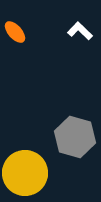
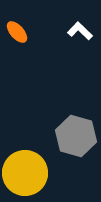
orange ellipse: moved 2 px right
gray hexagon: moved 1 px right, 1 px up
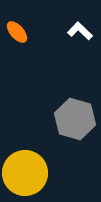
gray hexagon: moved 1 px left, 17 px up
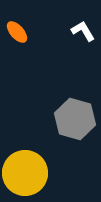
white L-shape: moved 3 px right; rotated 15 degrees clockwise
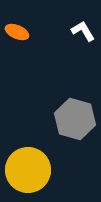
orange ellipse: rotated 25 degrees counterclockwise
yellow circle: moved 3 px right, 3 px up
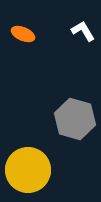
orange ellipse: moved 6 px right, 2 px down
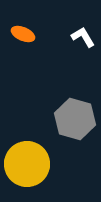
white L-shape: moved 6 px down
yellow circle: moved 1 px left, 6 px up
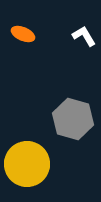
white L-shape: moved 1 px right, 1 px up
gray hexagon: moved 2 px left
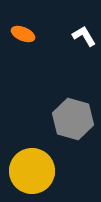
yellow circle: moved 5 px right, 7 px down
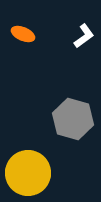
white L-shape: rotated 85 degrees clockwise
yellow circle: moved 4 px left, 2 px down
